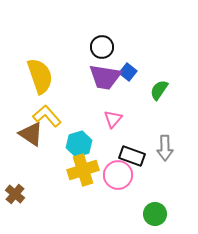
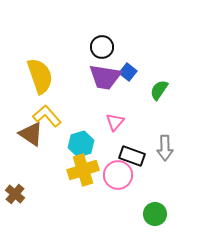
pink triangle: moved 2 px right, 3 px down
cyan hexagon: moved 2 px right
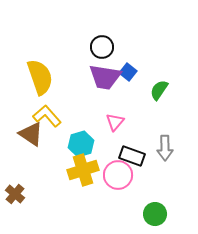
yellow semicircle: moved 1 px down
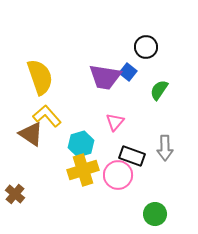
black circle: moved 44 px right
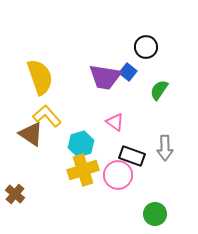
pink triangle: rotated 36 degrees counterclockwise
